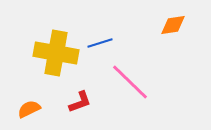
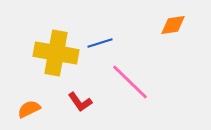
red L-shape: rotated 75 degrees clockwise
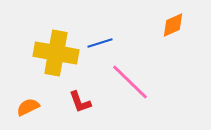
orange diamond: rotated 16 degrees counterclockwise
red L-shape: rotated 15 degrees clockwise
orange semicircle: moved 1 px left, 2 px up
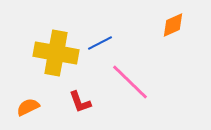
blue line: rotated 10 degrees counterclockwise
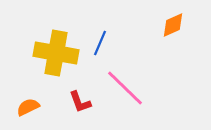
blue line: rotated 40 degrees counterclockwise
pink line: moved 5 px left, 6 px down
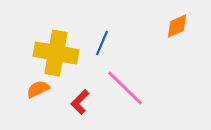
orange diamond: moved 4 px right, 1 px down
blue line: moved 2 px right
red L-shape: rotated 65 degrees clockwise
orange semicircle: moved 10 px right, 18 px up
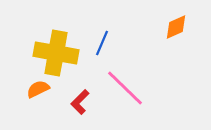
orange diamond: moved 1 px left, 1 px down
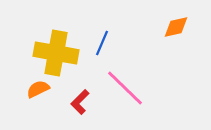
orange diamond: rotated 12 degrees clockwise
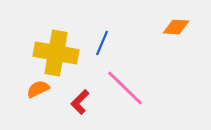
orange diamond: rotated 16 degrees clockwise
